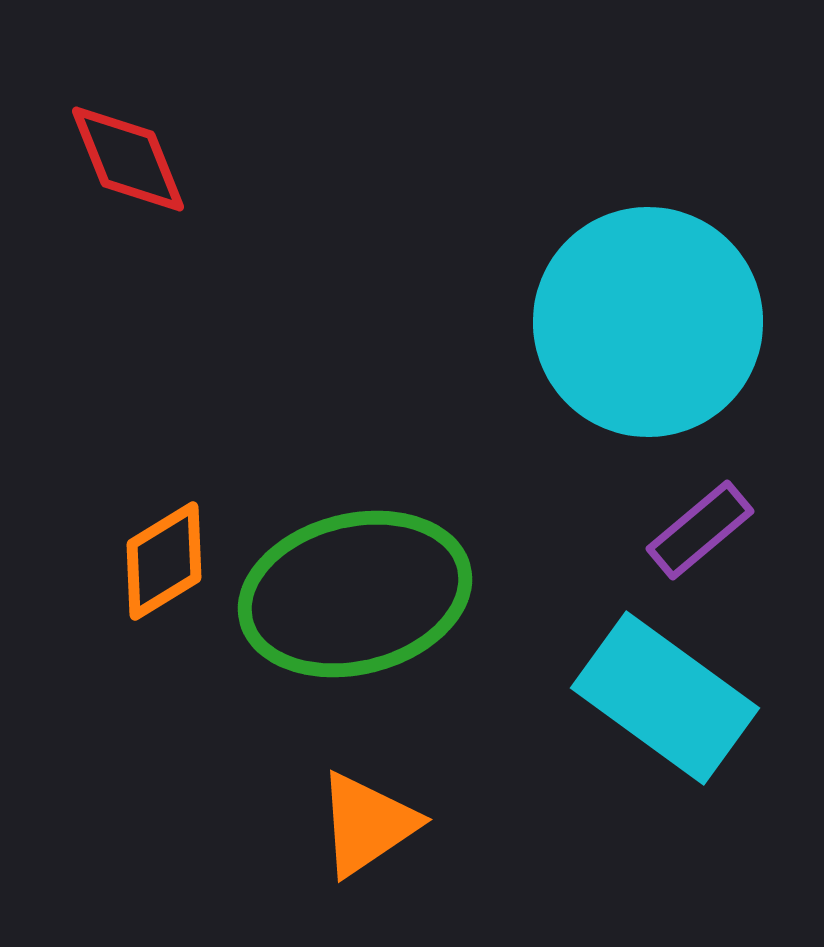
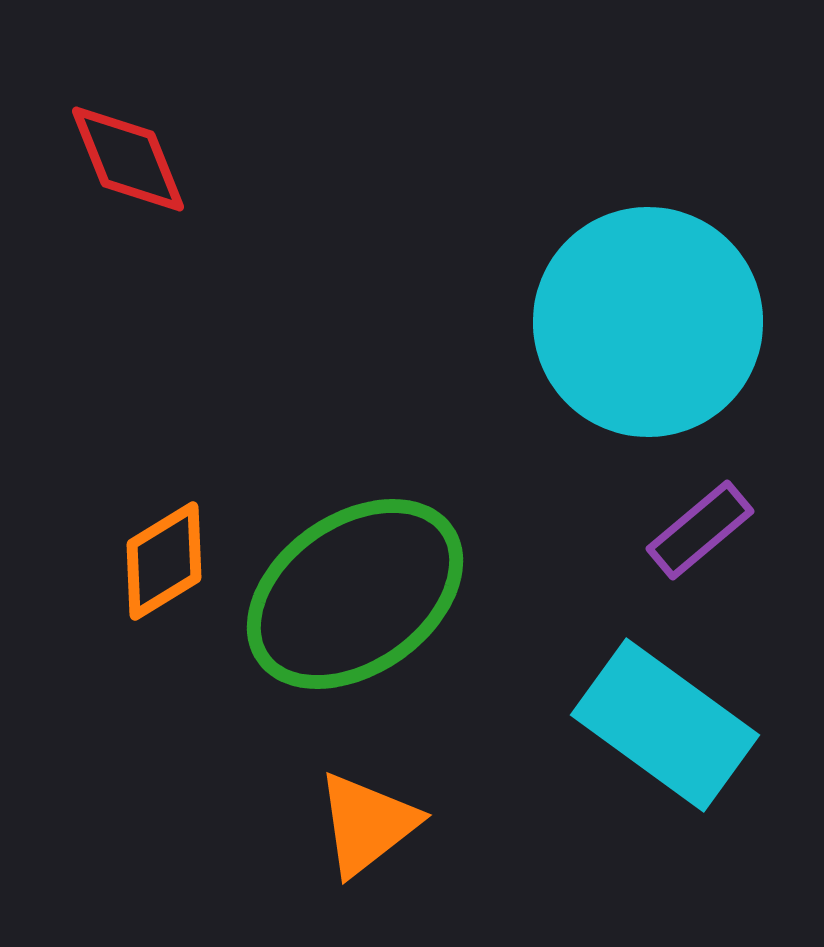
green ellipse: rotated 21 degrees counterclockwise
cyan rectangle: moved 27 px down
orange triangle: rotated 4 degrees counterclockwise
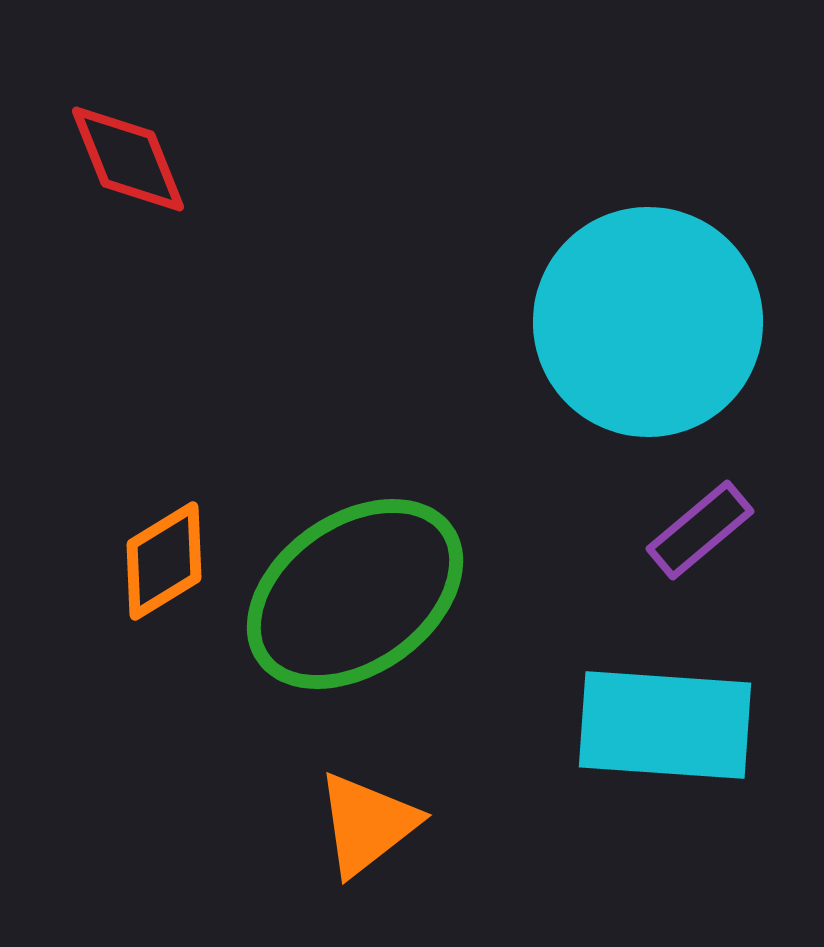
cyan rectangle: rotated 32 degrees counterclockwise
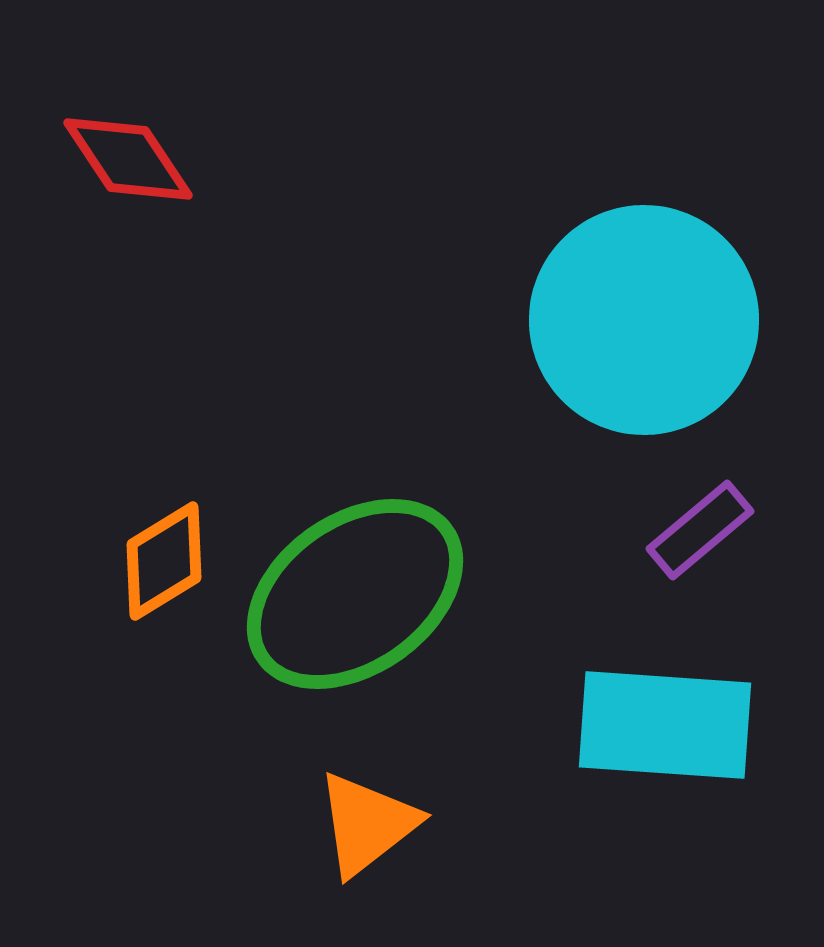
red diamond: rotated 12 degrees counterclockwise
cyan circle: moved 4 px left, 2 px up
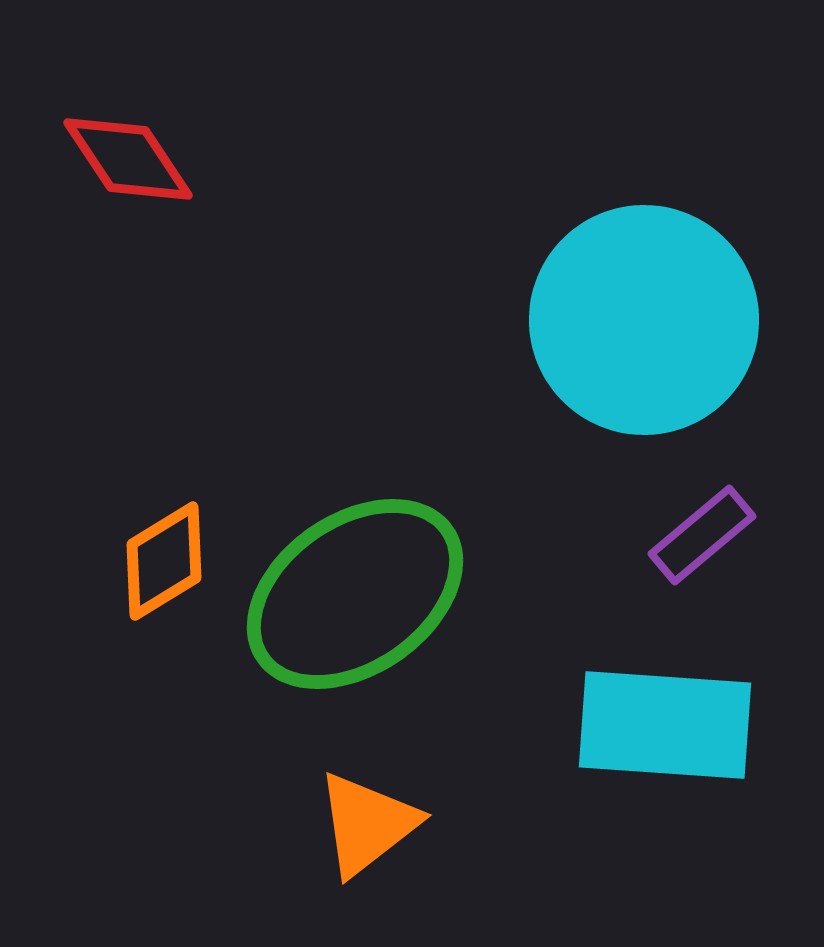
purple rectangle: moved 2 px right, 5 px down
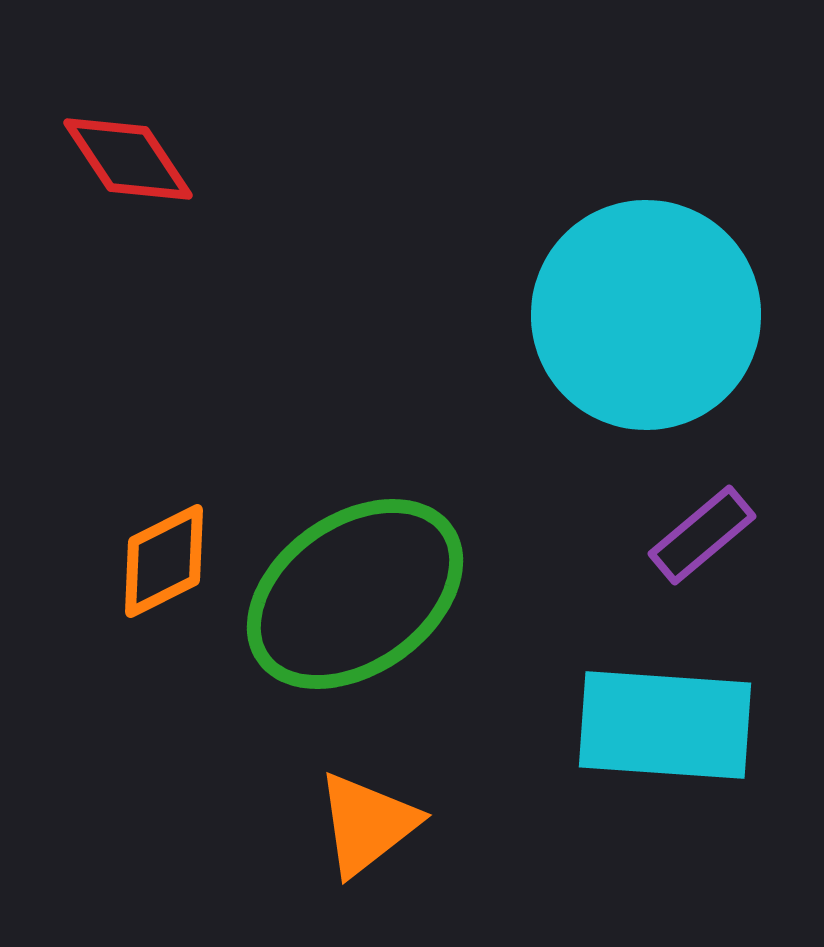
cyan circle: moved 2 px right, 5 px up
orange diamond: rotated 5 degrees clockwise
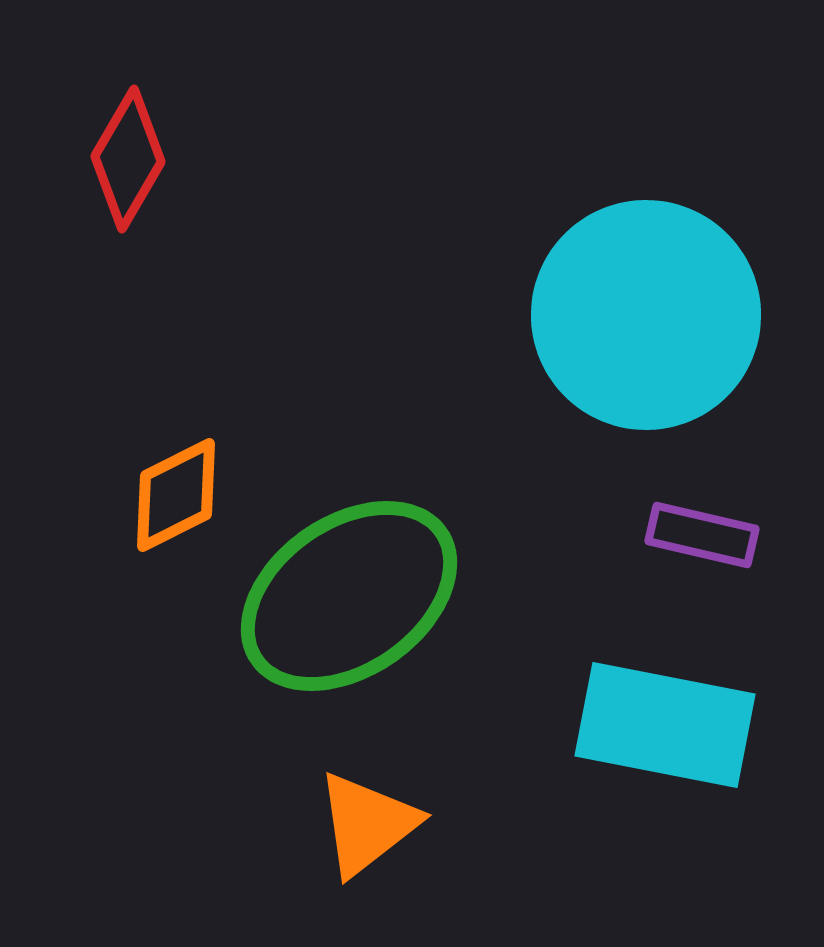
red diamond: rotated 64 degrees clockwise
purple rectangle: rotated 53 degrees clockwise
orange diamond: moved 12 px right, 66 px up
green ellipse: moved 6 px left, 2 px down
cyan rectangle: rotated 7 degrees clockwise
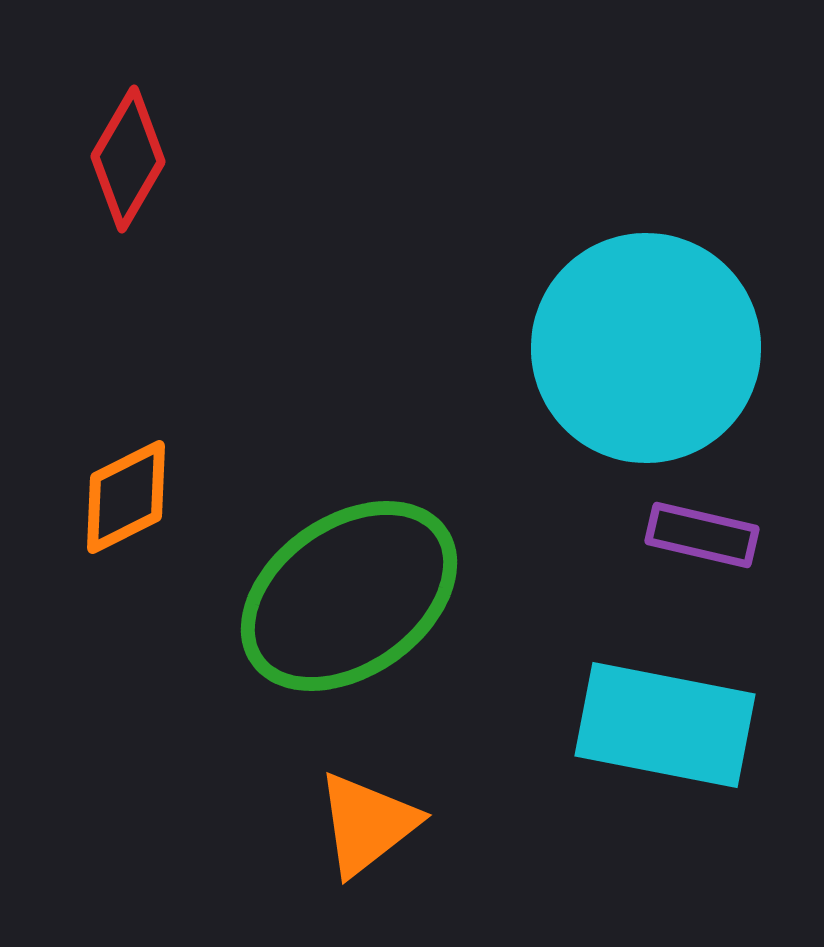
cyan circle: moved 33 px down
orange diamond: moved 50 px left, 2 px down
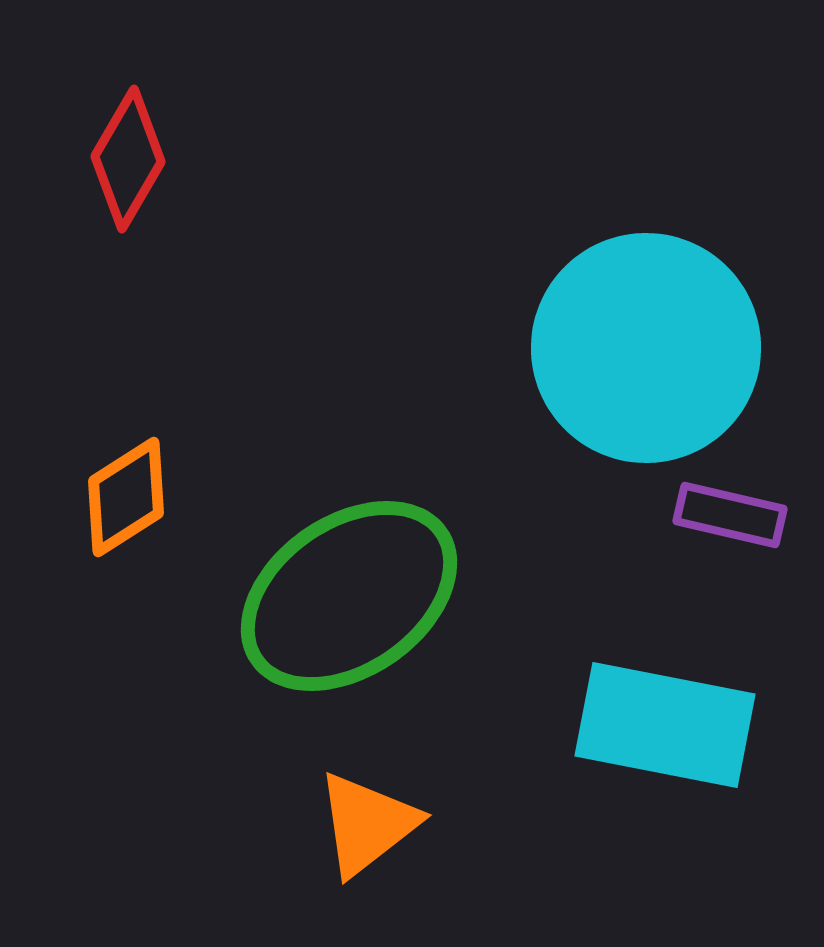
orange diamond: rotated 6 degrees counterclockwise
purple rectangle: moved 28 px right, 20 px up
